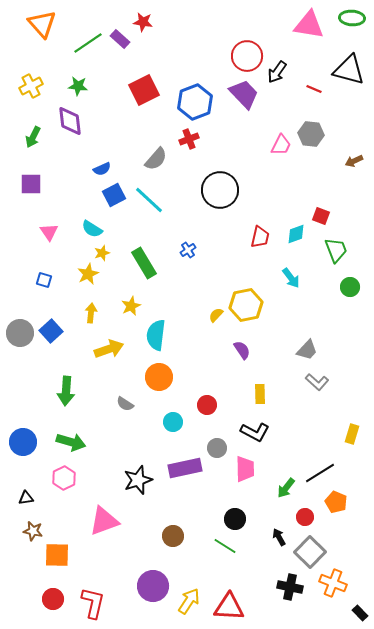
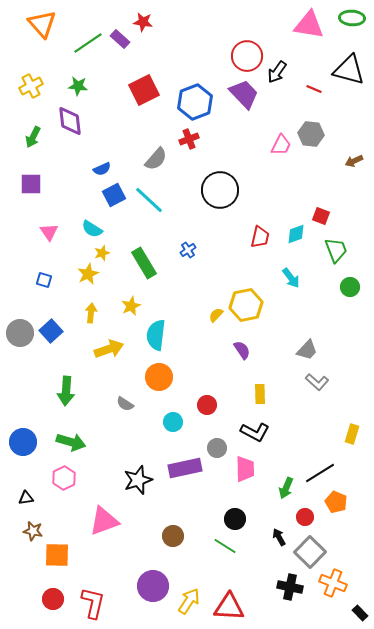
green arrow at (286, 488): rotated 15 degrees counterclockwise
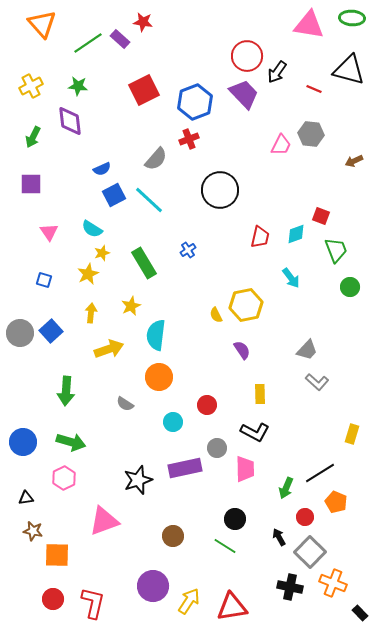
yellow semicircle at (216, 315): rotated 70 degrees counterclockwise
red triangle at (229, 607): moved 3 px right; rotated 12 degrees counterclockwise
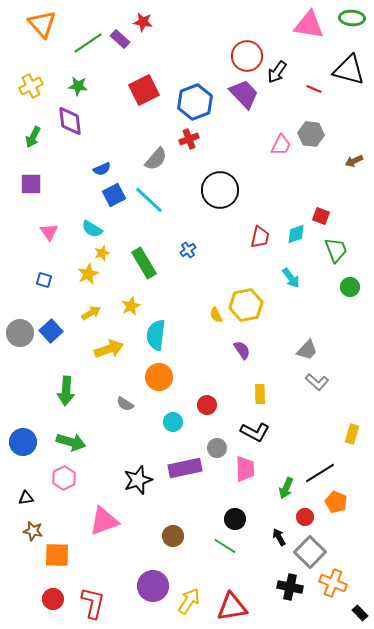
yellow arrow at (91, 313): rotated 54 degrees clockwise
